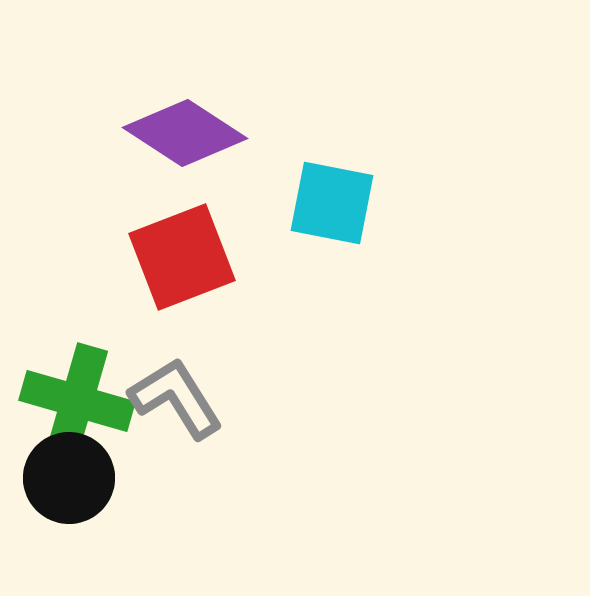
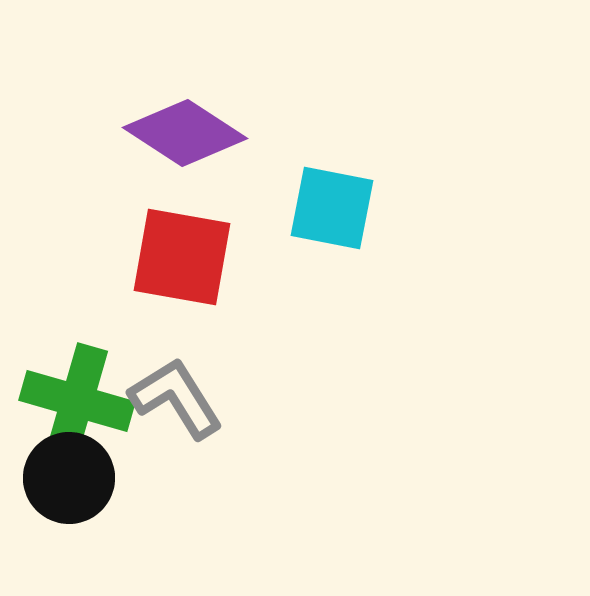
cyan square: moved 5 px down
red square: rotated 31 degrees clockwise
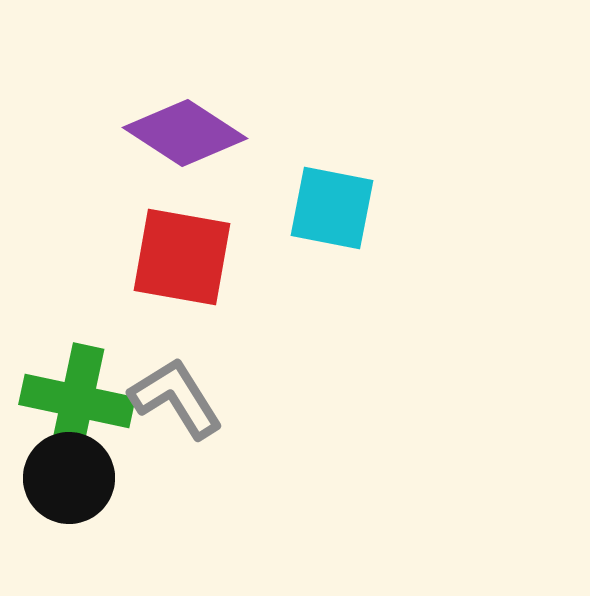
green cross: rotated 4 degrees counterclockwise
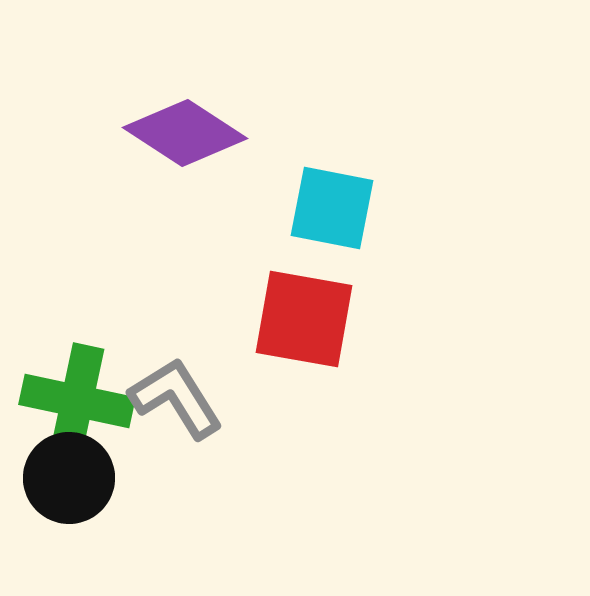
red square: moved 122 px right, 62 px down
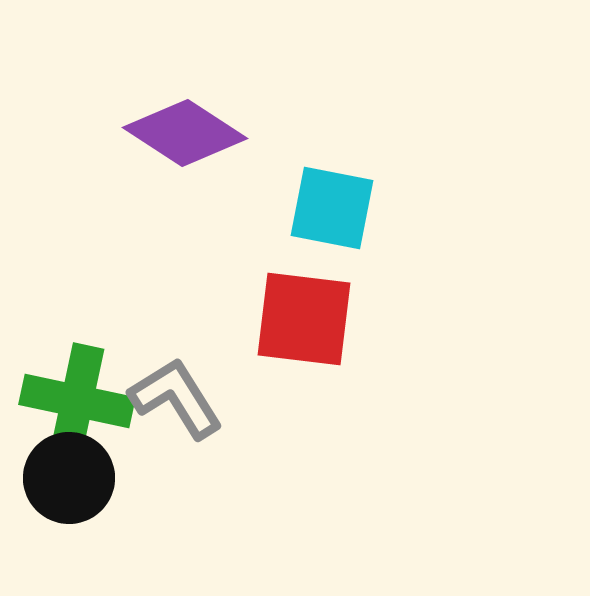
red square: rotated 3 degrees counterclockwise
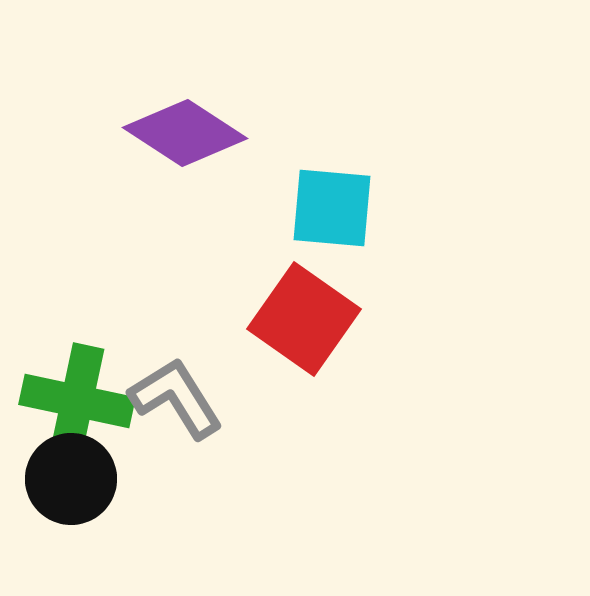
cyan square: rotated 6 degrees counterclockwise
red square: rotated 28 degrees clockwise
black circle: moved 2 px right, 1 px down
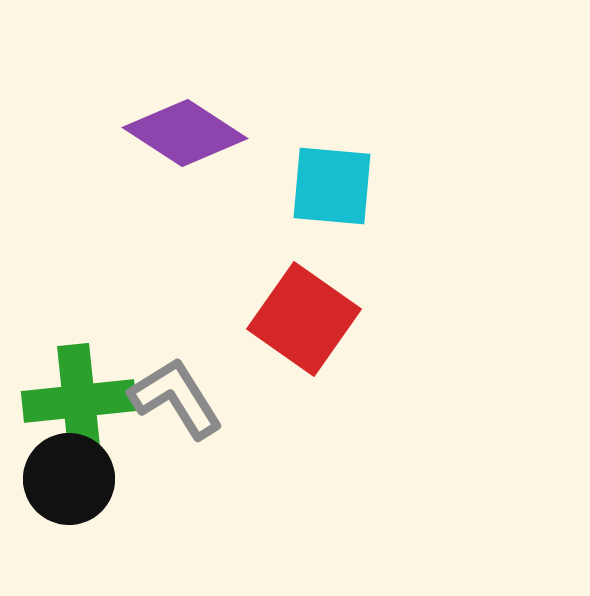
cyan square: moved 22 px up
green cross: moved 2 px right; rotated 18 degrees counterclockwise
black circle: moved 2 px left
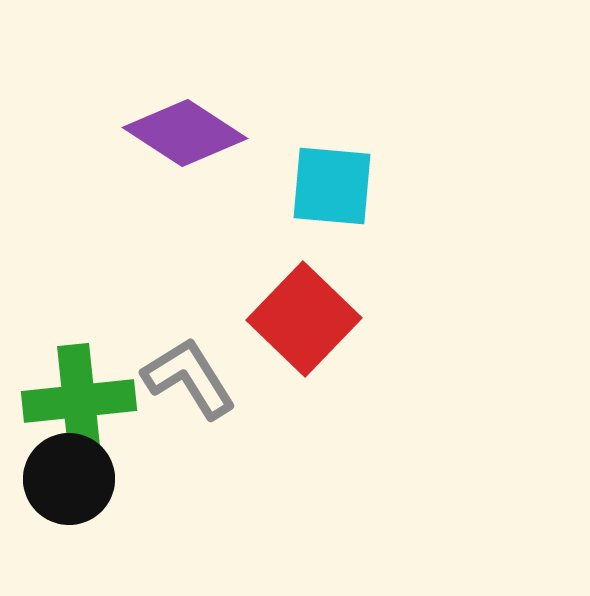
red square: rotated 9 degrees clockwise
gray L-shape: moved 13 px right, 20 px up
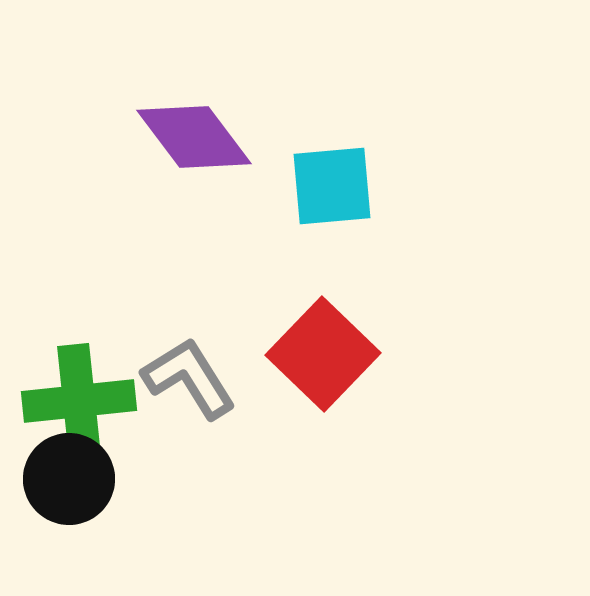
purple diamond: moved 9 px right, 4 px down; rotated 20 degrees clockwise
cyan square: rotated 10 degrees counterclockwise
red square: moved 19 px right, 35 px down
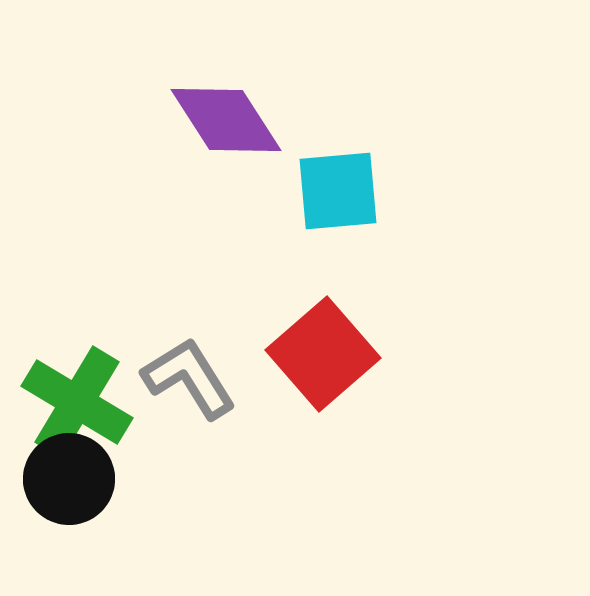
purple diamond: moved 32 px right, 17 px up; rotated 4 degrees clockwise
cyan square: moved 6 px right, 5 px down
red square: rotated 5 degrees clockwise
green cross: moved 2 px left, 1 px down; rotated 37 degrees clockwise
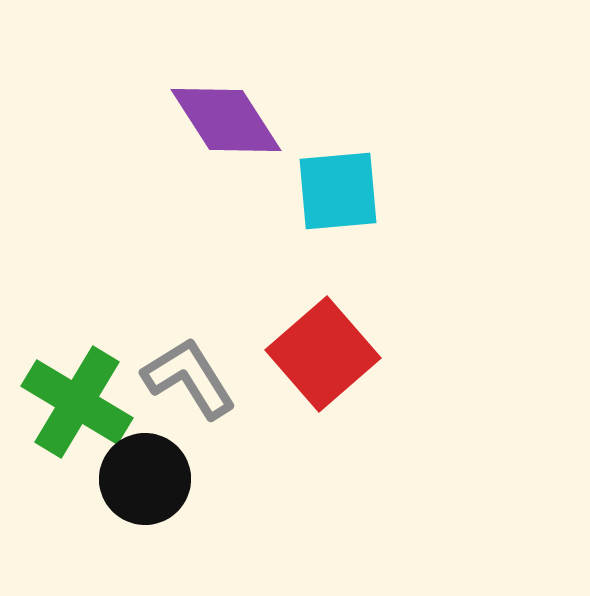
black circle: moved 76 px right
